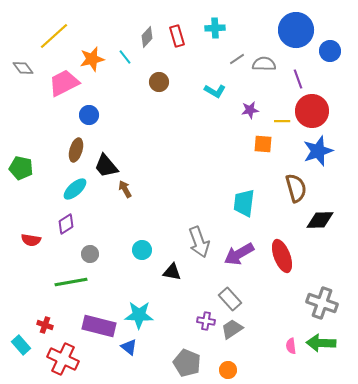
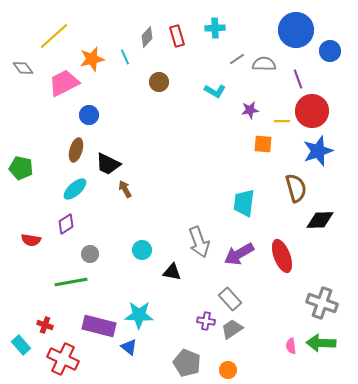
cyan line at (125, 57): rotated 14 degrees clockwise
black trapezoid at (106, 166): moved 2 px right, 2 px up; rotated 24 degrees counterclockwise
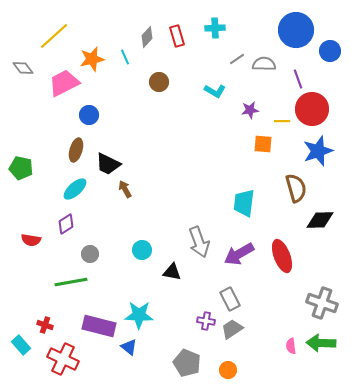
red circle at (312, 111): moved 2 px up
gray rectangle at (230, 299): rotated 15 degrees clockwise
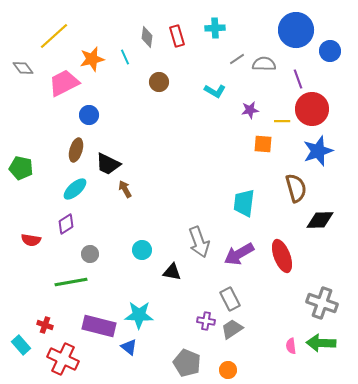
gray diamond at (147, 37): rotated 35 degrees counterclockwise
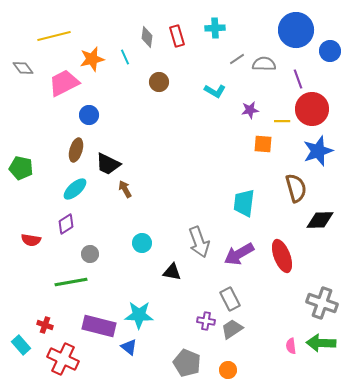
yellow line at (54, 36): rotated 28 degrees clockwise
cyan circle at (142, 250): moved 7 px up
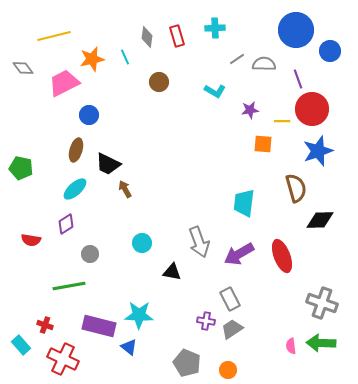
green line at (71, 282): moved 2 px left, 4 px down
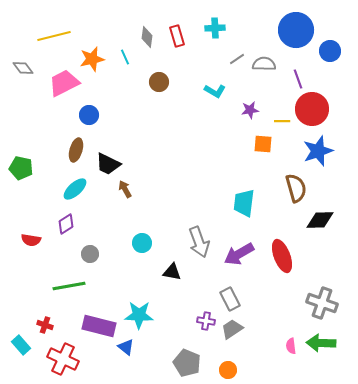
blue triangle at (129, 347): moved 3 px left
